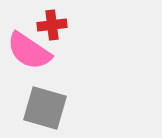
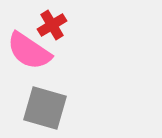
red cross: rotated 24 degrees counterclockwise
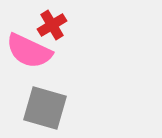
pink semicircle: rotated 9 degrees counterclockwise
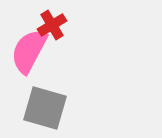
pink semicircle: rotated 93 degrees clockwise
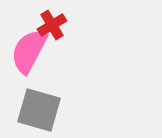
gray square: moved 6 px left, 2 px down
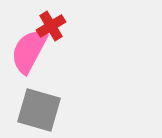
red cross: moved 1 px left, 1 px down
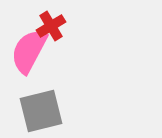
gray square: moved 2 px right, 1 px down; rotated 30 degrees counterclockwise
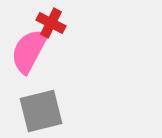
red cross: moved 3 px up; rotated 32 degrees counterclockwise
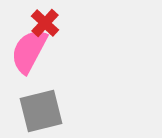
red cross: moved 6 px left; rotated 16 degrees clockwise
